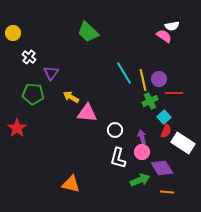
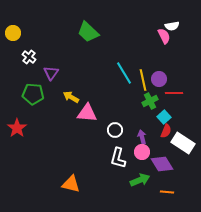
pink semicircle: rotated 28 degrees clockwise
purple diamond: moved 4 px up
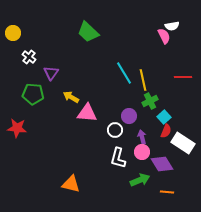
purple circle: moved 30 px left, 37 px down
red line: moved 9 px right, 16 px up
red star: rotated 30 degrees counterclockwise
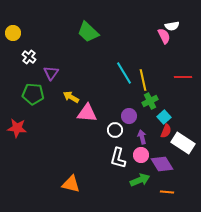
pink circle: moved 1 px left, 3 px down
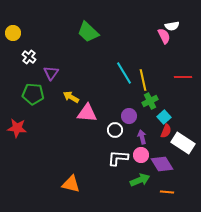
white L-shape: rotated 80 degrees clockwise
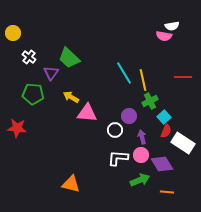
green trapezoid: moved 19 px left, 26 px down
pink semicircle: rotated 126 degrees clockwise
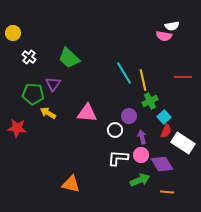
purple triangle: moved 2 px right, 11 px down
yellow arrow: moved 23 px left, 16 px down
